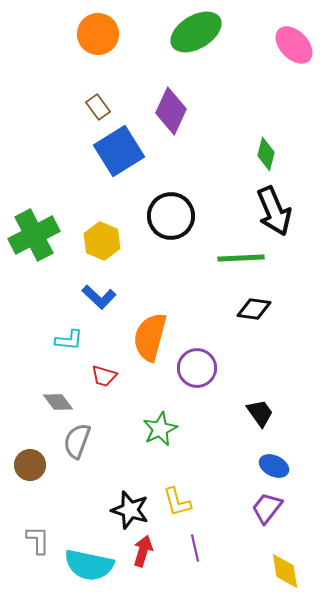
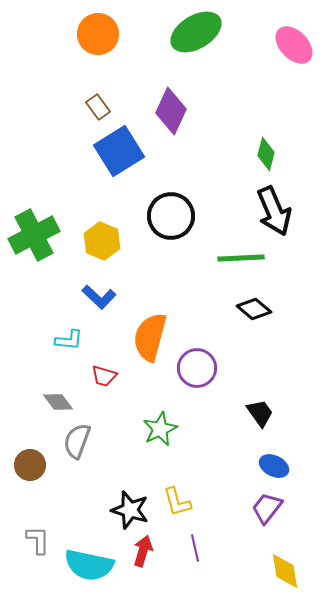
black diamond: rotated 32 degrees clockwise
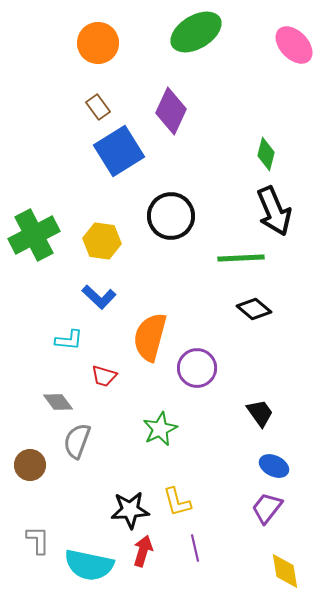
orange circle: moved 9 px down
yellow hexagon: rotated 15 degrees counterclockwise
black star: rotated 21 degrees counterclockwise
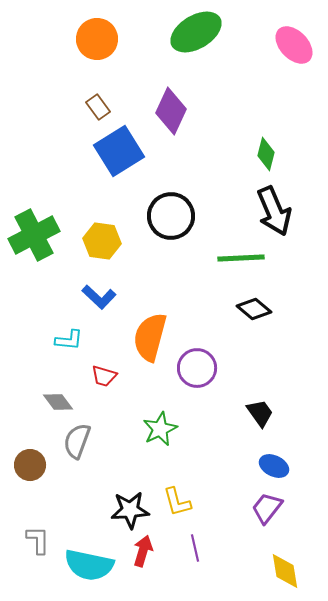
orange circle: moved 1 px left, 4 px up
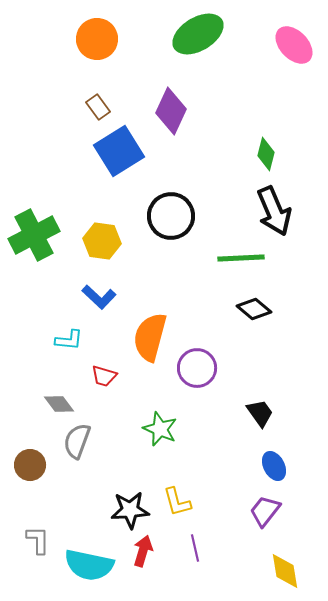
green ellipse: moved 2 px right, 2 px down
gray diamond: moved 1 px right, 2 px down
green star: rotated 24 degrees counterclockwise
blue ellipse: rotated 36 degrees clockwise
purple trapezoid: moved 2 px left, 3 px down
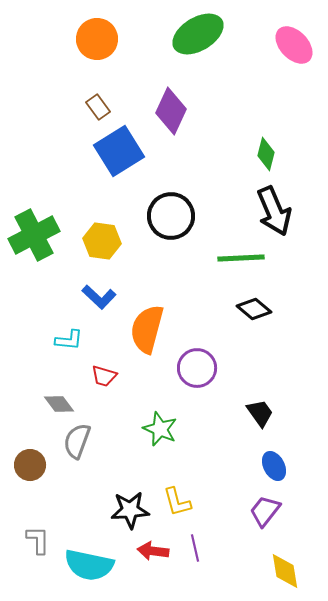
orange semicircle: moved 3 px left, 8 px up
red arrow: moved 10 px right; rotated 100 degrees counterclockwise
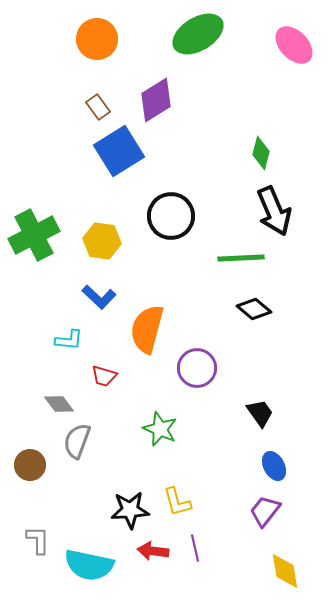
purple diamond: moved 15 px left, 11 px up; rotated 33 degrees clockwise
green diamond: moved 5 px left, 1 px up
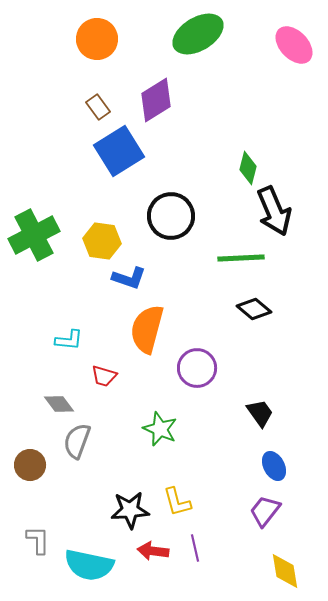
green diamond: moved 13 px left, 15 px down
blue L-shape: moved 30 px right, 19 px up; rotated 24 degrees counterclockwise
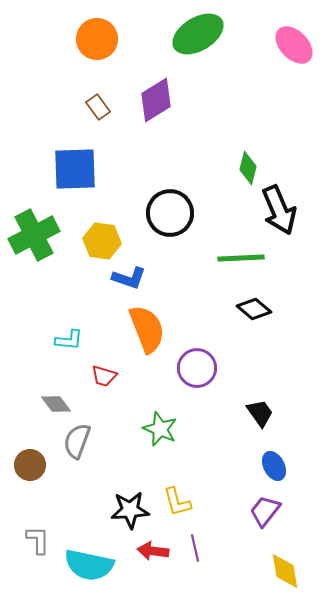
blue square: moved 44 px left, 18 px down; rotated 30 degrees clockwise
black arrow: moved 5 px right, 1 px up
black circle: moved 1 px left, 3 px up
orange semicircle: rotated 144 degrees clockwise
gray diamond: moved 3 px left
